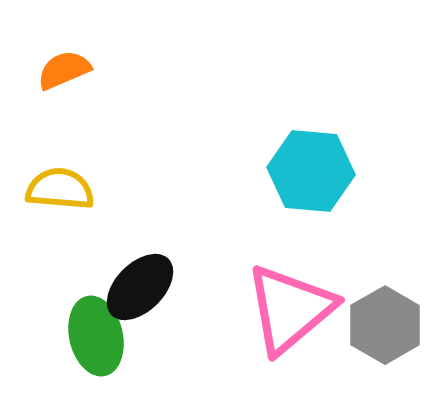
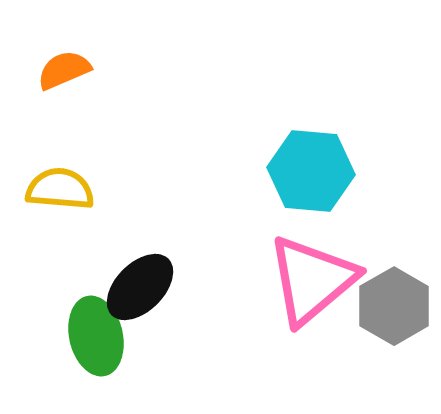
pink triangle: moved 22 px right, 29 px up
gray hexagon: moved 9 px right, 19 px up
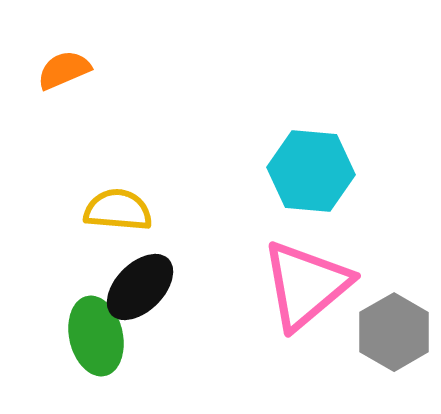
yellow semicircle: moved 58 px right, 21 px down
pink triangle: moved 6 px left, 5 px down
gray hexagon: moved 26 px down
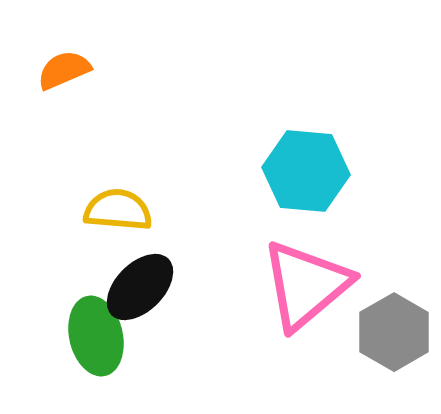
cyan hexagon: moved 5 px left
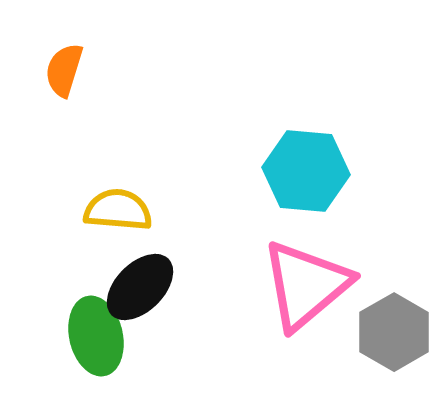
orange semicircle: rotated 50 degrees counterclockwise
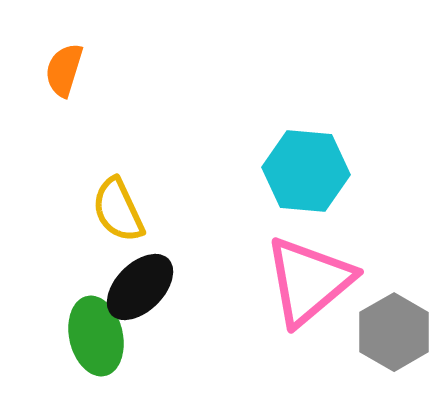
yellow semicircle: rotated 120 degrees counterclockwise
pink triangle: moved 3 px right, 4 px up
